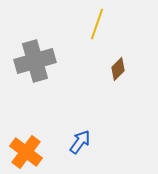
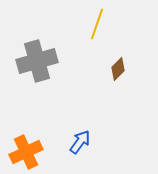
gray cross: moved 2 px right
orange cross: rotated 28 degrees clockwise
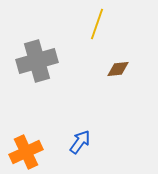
brown diamond: rotated 40 degrees clockwise
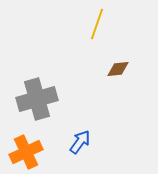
gray cross: moved 38 px down
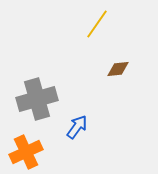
yellow line: rotated 16 degrees clockwise
blue arrow: moved 3 px left, 15 px up
